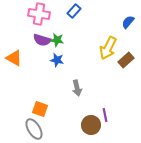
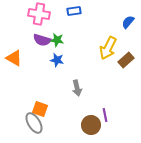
blue rectangle: rotated 40 degrees clockwise
gray ellipse: moved 6 px up
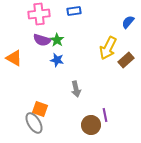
pink cross: rotated 15 degrees counterclockwise
green star: rotated 24 degrees clockwise
gray arrow: moved 1 px left, 1 px down
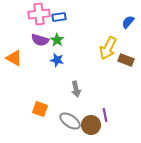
blue rectangle: moved 15 px left, 6 px down
purple semicircle: moved 2 px left
brown rectangle: rotated 63 degrees clockwise
gray ellipse: moved 36 px right, 2 px up; rotated 25 degrees counterclockwise
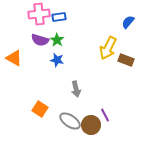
orange square: rotated 14 degrees clockwise
purple line: rotated 16 degrees counterclockwise
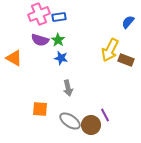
pink cross: rotated 15 degrees counterclockwise
green star: moved 1 px right
yellow arrow: moved 2 px right, 2 px down
blue star: moved 4 px right, 2 px up
gray arrow: moved 8 px left, 1 px up
orange square: rotated 28 degrees counterclockwise
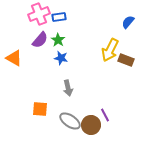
purple semicircle: rotated 66 degrees counterclockwise
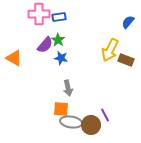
pink cross: rotated 20 degrees clockwise
purple semicircle: moved 5 px right, 5 px down
orange square: moved 21 px right
gray ellipse: moved 1 px right, 1 px down; rotated 25 degrees counterclockwise
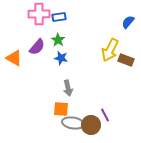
purple semicircle: moved 8 px left, 2 px down
gray ellipse: moved 2 px right, 1 px down
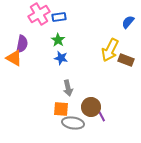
pink cross: rotated 30 degrees counterclockwise
purple semicircle: moved 15 px left, 3 px up; rotated 30 degrees counterclockwise
purple line: moved 4 px left
brown circle: moved 18 px up
